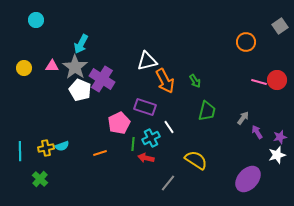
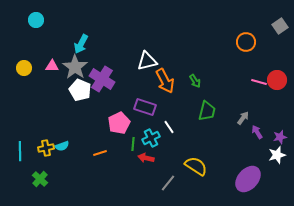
yellow semicircle: moved 6 px down
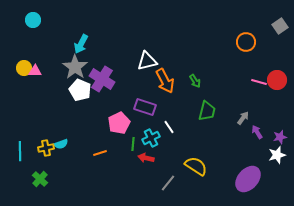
cyan circle: moved 3 px left
pink triangle: moved 17 px left, 5 px down
cyan semicircle: moved 1 px left, 2 px up
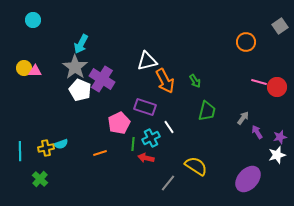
red circle: moved 7 px down
